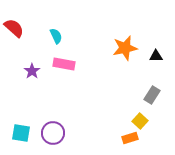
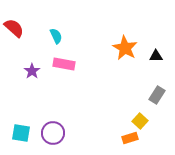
orange star: rotated 30 degrees counterclockwise
gray rectangle: moved 5 px right
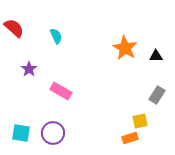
pink rectangle: moved 3 px left, 27 px down; rotated 20 degrees clockwise
purple star: moved 3 px left, 2 px up
yellow square: rotated 35 degrees clockwise
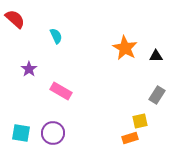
red semicircle: moved 1 px right, 9 px up
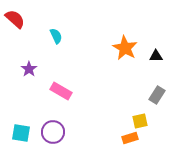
purple circle: moved 1 px up
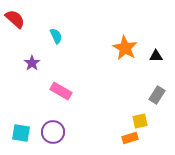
purple star: moved 3 px right, 6 px up
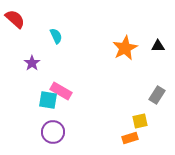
orange star: rotated 15 degrees clockwise
black triangle: moved 2 px right, 10 px up
cyan square: moved 27 px right, 33 px up
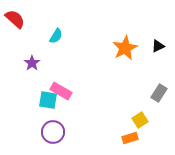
cyan semicircle: rotated 56 degrees clockwise
black triangle: rotated 24 degrees counterclockwise
gray rectangle: moved 2 px right, 2 px up
yellow square: moved 1 px up; rotated 21 degrees counterclockwise
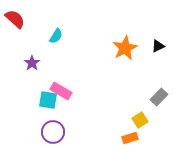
gray rectangle: moved 4 px down; rotated 12 degrees clockwise
